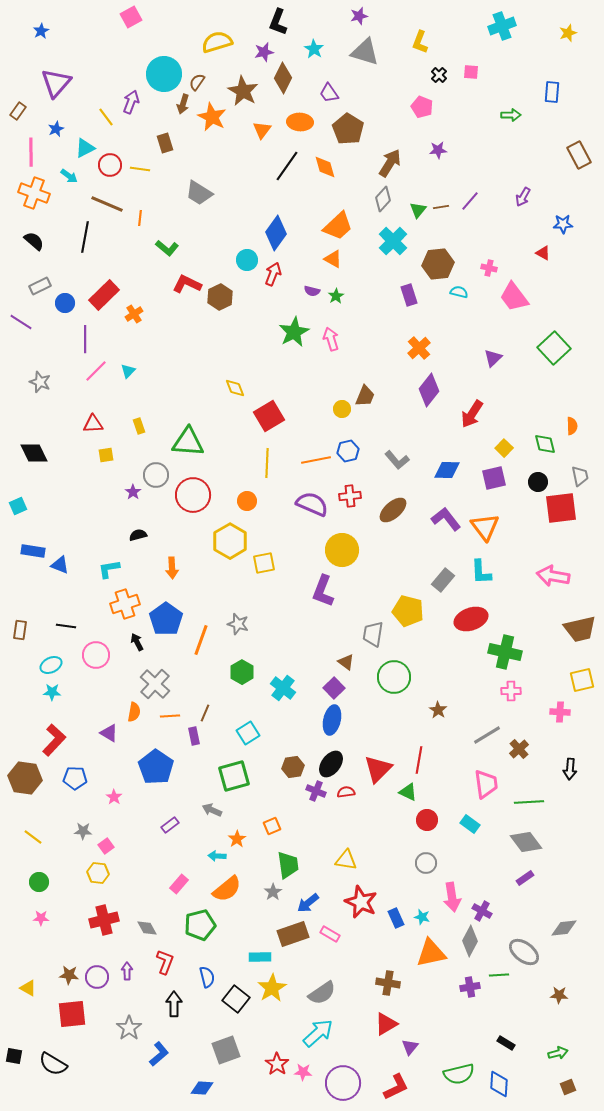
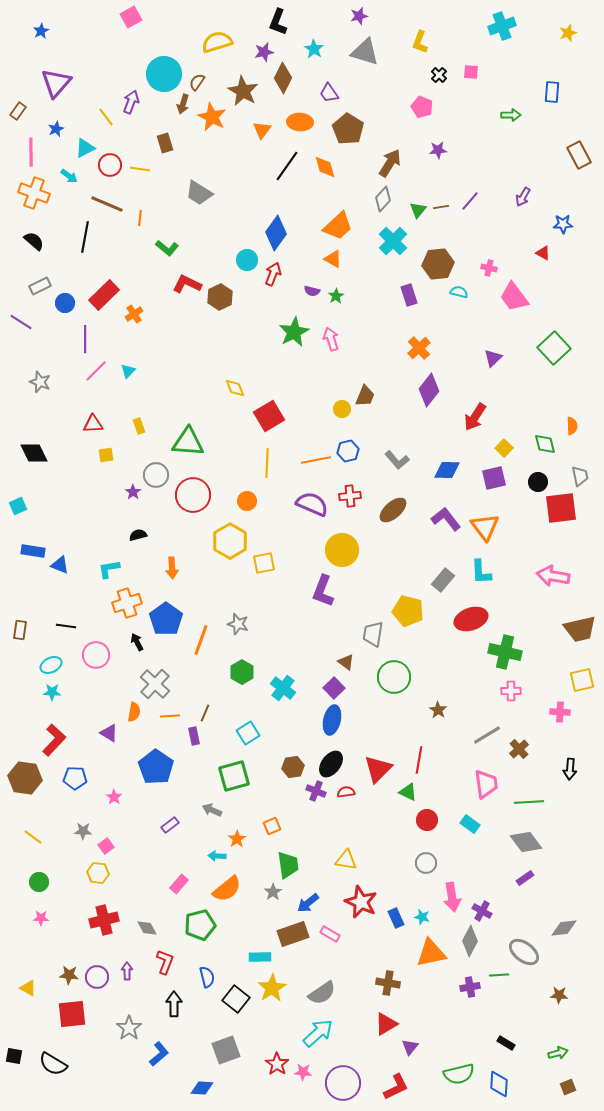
red arrow at (472, 414): moved 3 px right, 3 px down
orange cross at (125, 604): moved 2 px right, 1 px up
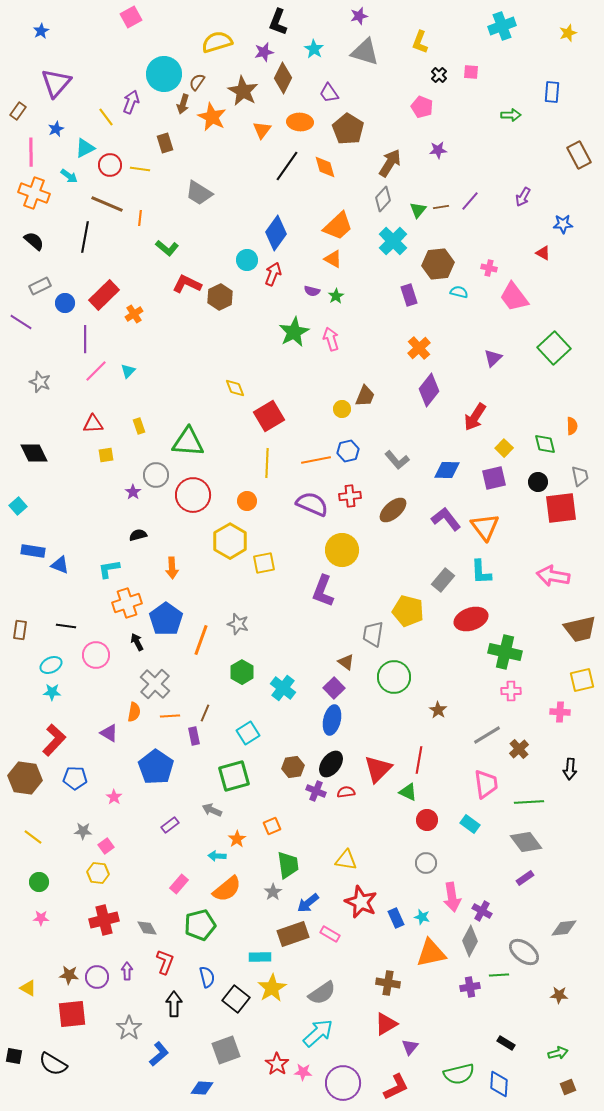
cyan square at (18, 506): rotated 18 degrees counterclockwise
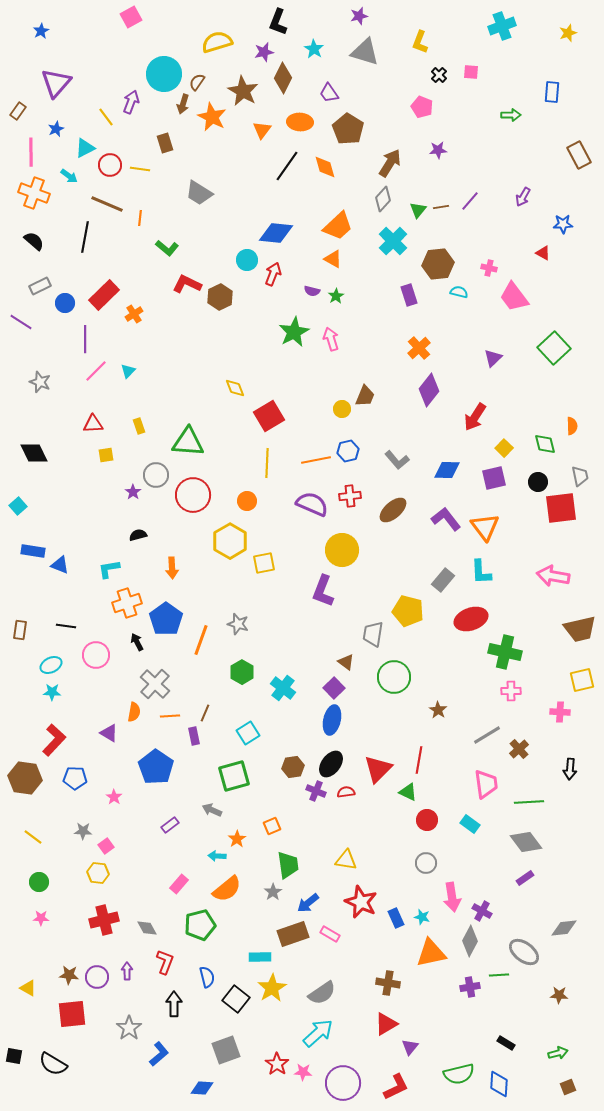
blue diamond at (276, 233): rotated 60 degrees clockwise
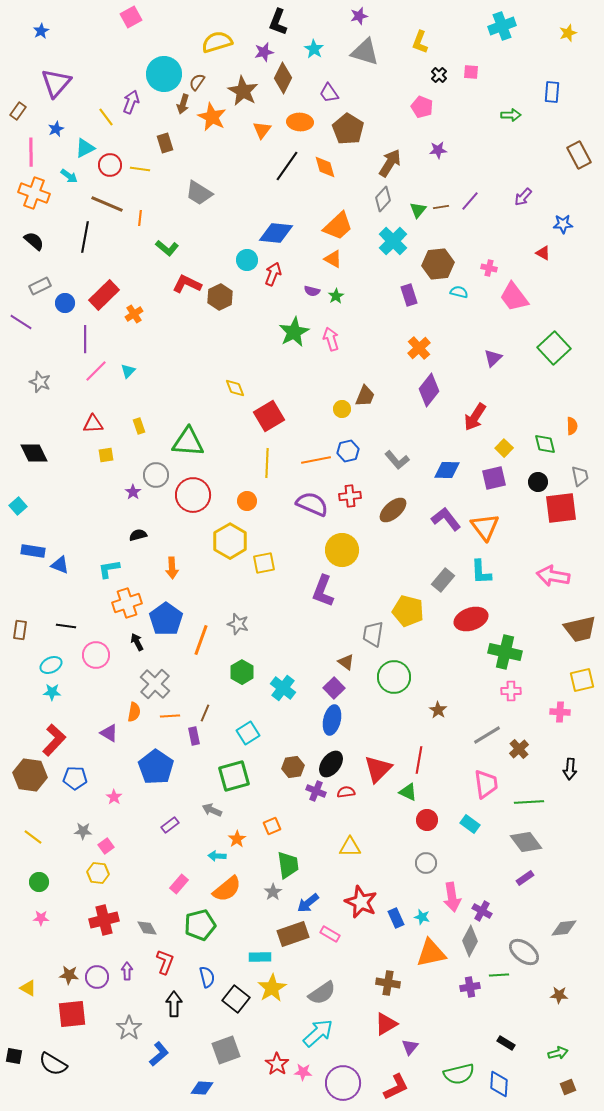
purple arrow at (523, 197): rotated 12 degrees clockwise
brown hexagon at (25, 778): moved 5 px right, 3 px up
yellow triangle at (346, 860): moved 4 px right, 13 px up; rotated 10 degrees counterclockwise
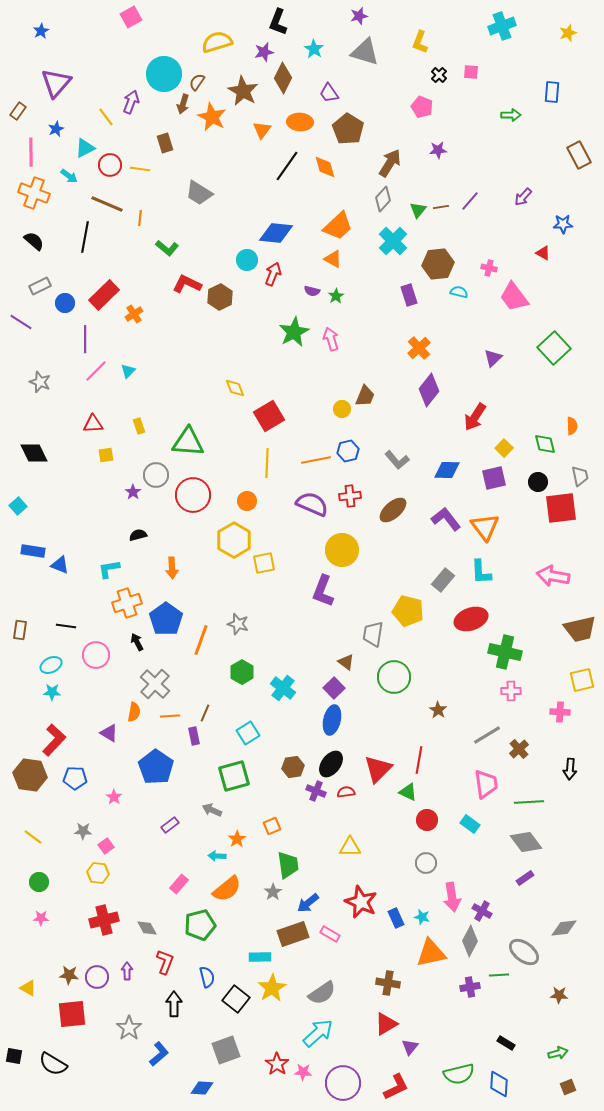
yellow hexagon at (230, 541): moved 4 px right, 1 px up
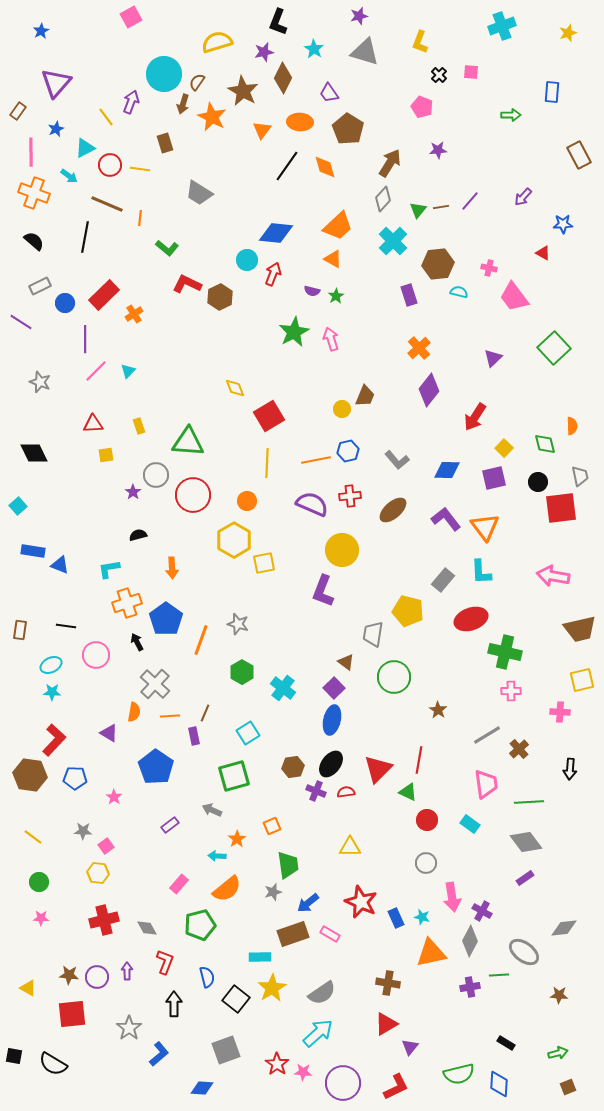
gray star at (273, 892): rotated 18 degrees clockwise
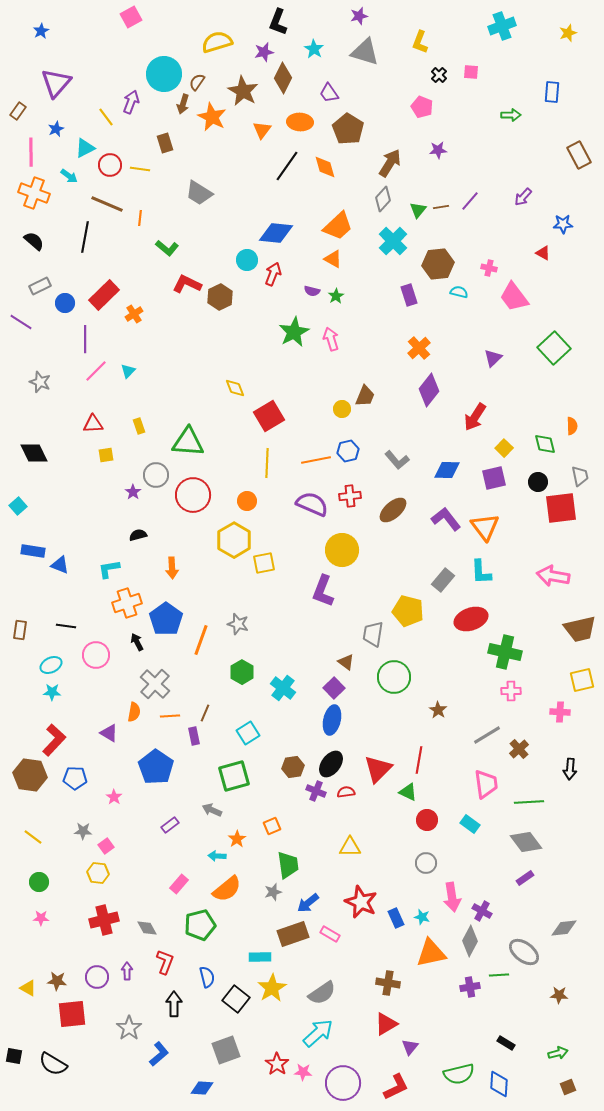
brown star at (69, 975): moved 12 px left, 6 px down
